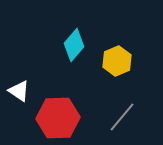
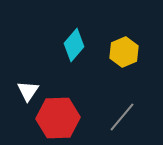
yellow hexagon: moved 7 px right, 9 px up
white triangle: moved 9 px right; rotated 30 degrees clockwise
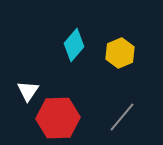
yellow hexagon: moved 4 px left, 1 px down
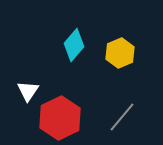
red hexagon: moved 2 px right; rotated 24 degrees counterclockwise
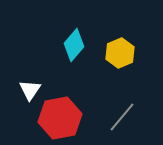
white triangle: moved 2 px right, 1 px up
red hexagon: rotated 15 degrees clockwise
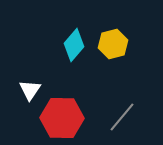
yellow hexagon: moved 7 px left, 9 px up; rotated 8 degrees clockwise
red hexagon: moved 2 px right; rotated 12 degrees clockwise
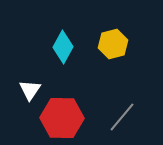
cyan diamond: moved 11 px left, 2 px down; rotated 12 degrees counterclockwise
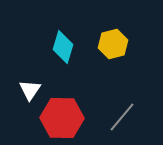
cyan diamond: rotated 12 degrees counterclockwise
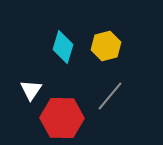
yellow hexagon: moved 7 px left, 2 px down
white triangle: moved 1 px right
gray line: moved 12 px left, 21 px up
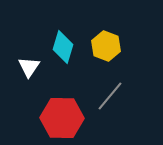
yellow hexagon: rotated 24 degrees counterclockwise
white triangle: moved 2 px left, 23 px up
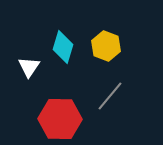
red hexagon: moved 2 px left, 1 px down
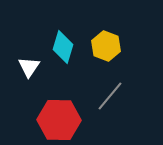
red hexagon: moved 1 px left, 1 px down
